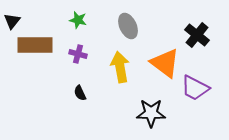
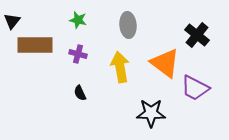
gray ellipse: moved 1 px up; rotated 20 degrees clockwise
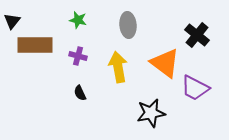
purple cross: moved 2 px down
yellow arrow: moved 2 px left
black star: rotated 12 degrees counterclockwise
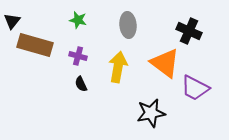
black cross: moved 8 px left, 4 px up; rotated 15 degrees counterclockwise
brown rectangle: rotated 16 degrees clockwise
yellow arrow: rotated 20 degrees clockwise
black semicircle: moved 1 px right, 9 px up
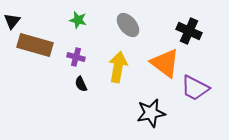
gray ellipse: rotated 35 degrees counterclockwise
purple cross: moved 2 px left, 1 px down
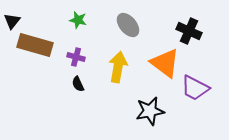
black semicircle: moved 3 px left
black star: moved 1 px left, 2 px up
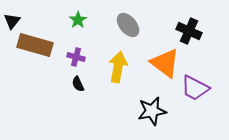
green star: rotated 24 degrees clockwise
black star: moved 2 px right
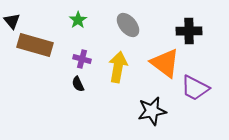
black triangle: rotated 18 degrees counterclockwise
black cross: rotated 25 degrees counterclockwise
purple cross: moved 6 px right, 2 px down
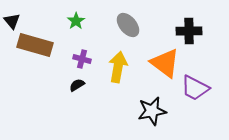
green star: moved 2 px left, 1 px down
black semicircle: moved 1 px left, 1 px down; rotated 84 degrees clockwise
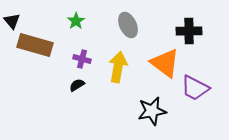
gray ellipse: rotated 15 degrees clockwise
